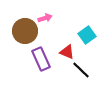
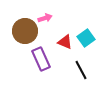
cyan square: moved 1 px left, 3 px down
red triangle: moved 2 px left, 10 px up
black line: rotated 18 degrees clockwise
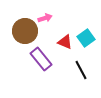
purple rectangle: rotated 15 degrees counterclockwise
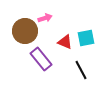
cyan square: rotated 24 degrees clockwise
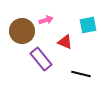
pink arrow: moved 1 px right, 2 px down
brown circle: moved 3 px left
cyan square: moved 2 px right, 13 px up
black line: moved 4 px down; rotated 48 degrees counterclockwise
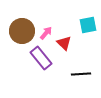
pink arrow: moved 13 px down; rotated 32 degrees counterclockwise
red triangle: moved 1 px left, 1 px down; rotated 21 degrees clockwise
purple rectangle: moved 1 px up
black line: rotated 18 degrees counterclockwise
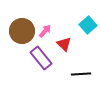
cyan square: rotated 30 degrees counterclockwise
pink arrow: moved 1 px left, 2 px up
red triangle: moved 1 px down
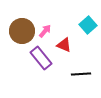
red triangle: moved 1 px down; rotated 21 degrees counterclockwise
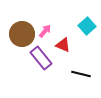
cyan square: moved 1 px left, 1 px down
brown circle: moved 3 px down
red triangle: moved 1 px left
black line: rotated 18 degrees clockwise
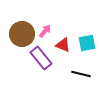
cyan square: moved 17 px down; rotated 30 degrees clockwise
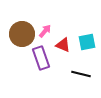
cyan square: moved 1 px up
purple rectangle: rotated 20 degrees clockwise
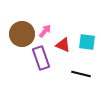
cyan square: rotated 18 degrees clockwise
